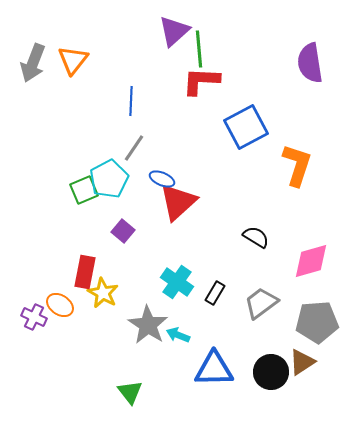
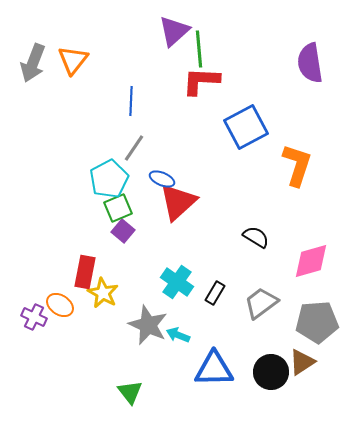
green square: moved 34 px right, 18 px down
gray star: rotated 9 degrees counterclockwise
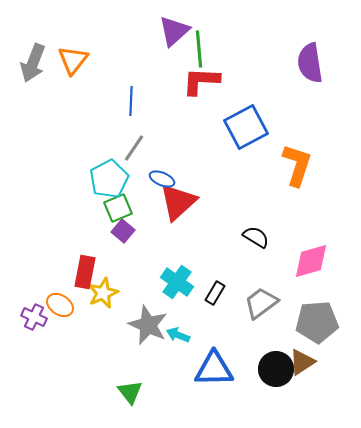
yellow star: rotated 20 degrees clockwise
black circle: moved 5 px right, 3 px up
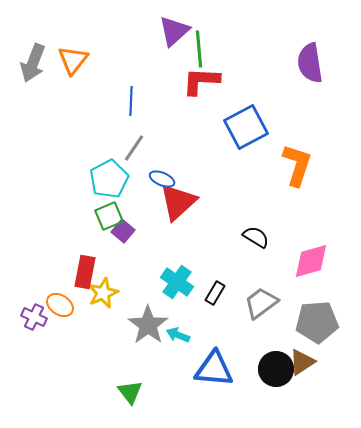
green square: moved 9 px left, 8 px down
gray star: rotated 12 degrees clockwise
blue triangle: rotated 6 degrees clockwise
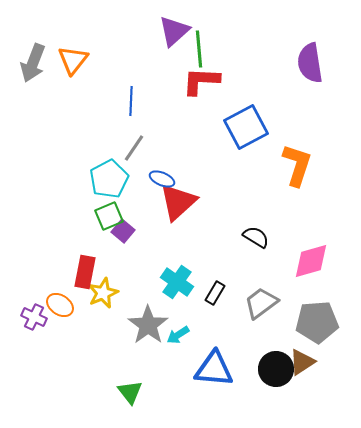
cyan arrow: rotated 55 degrees counterclockwise
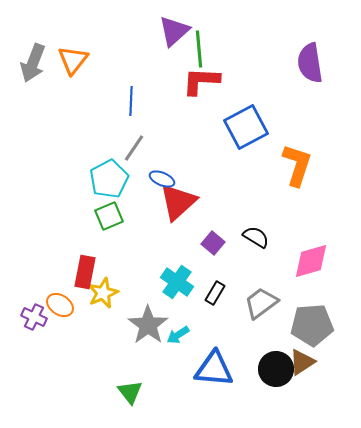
purple square: moved 90 px right, 12 px down
gray pentagon: moved 5 px left, 3 px down
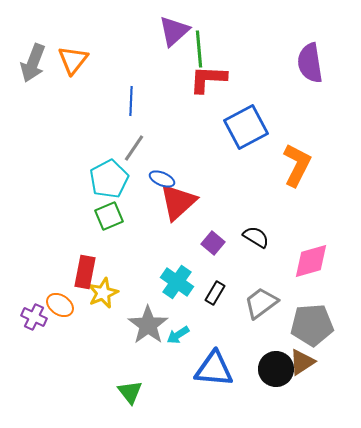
red L-shape: moved 7 px right, 2 px up
orange L-shape: rotated 9 degrees clockwise
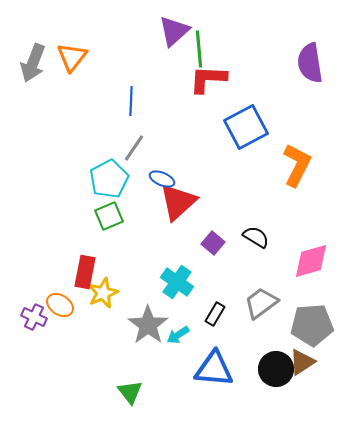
orange triangle: moved 1 px left, 3 px up
black rectangle: moved 21 px down
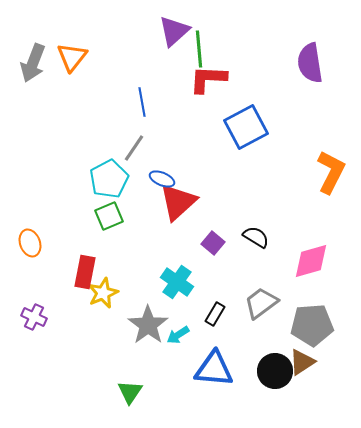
blue line: moved 11 px right, 1 px down; rotated 12 degrees counterclockwise
orange L-shape: moved 34 px right, 7 px down
orange ellipse: moved 30 px left, 62 px up; rotated 36 degrees clockwise
black circle: moved 1 px left, 2 px down
green triangle: rotated 12 degrees clockwise
